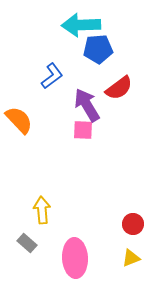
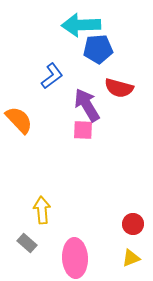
red semicircle: rotated 52 degrees clockwise
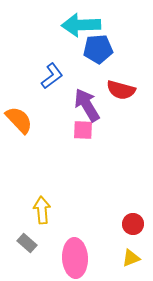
red semicircle: moved 2 px right, 2 px down
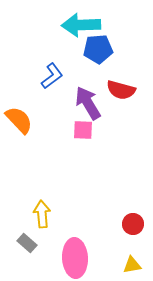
purple arrow: moved 1 px right, 2 px up
yellow arrow: moved 4 px down
yellow triangle: moved 1 px right, 7 px down; rotated 12 degrees clockwise
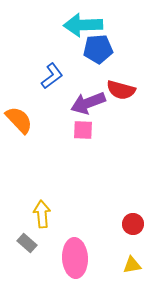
cyan arrow: moved 2 px right
purple arrow: rotated 80 degrees counterclockwise
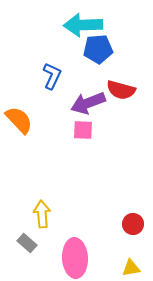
blue L-shape: rotated 28 degrees counterclockwise
yellow triangle: moved 1 px left, 3 px down
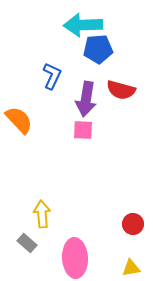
purple arrow: moved 2 px left, 4 px up; rotated 60 degrees counterclockwise
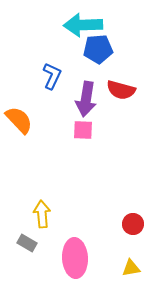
gray rectangle: rotated 12 degrees counterclockwise
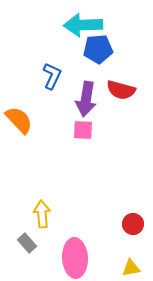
gray rectangle: rotated 18 degrees clockwise
